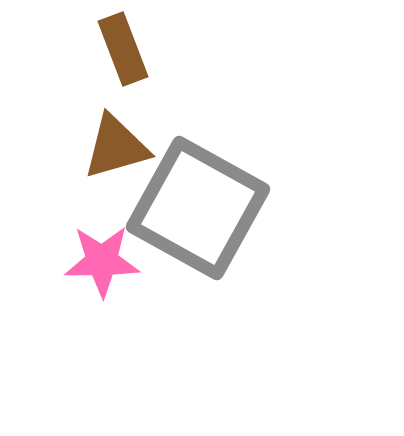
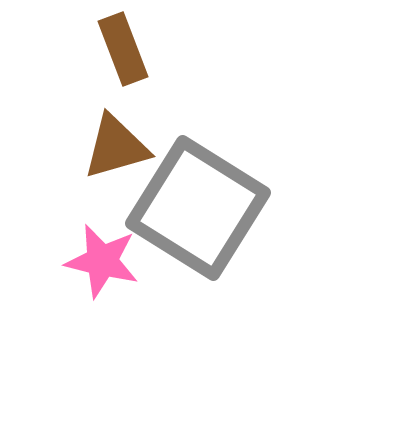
gray square: rotated 3 degrees clockwise
pink star: rotated 14 degrees clockwise
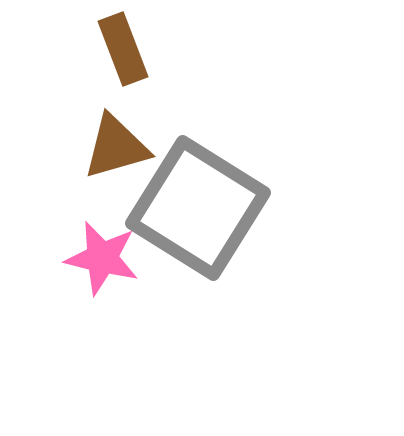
pink star: moved 3 px up
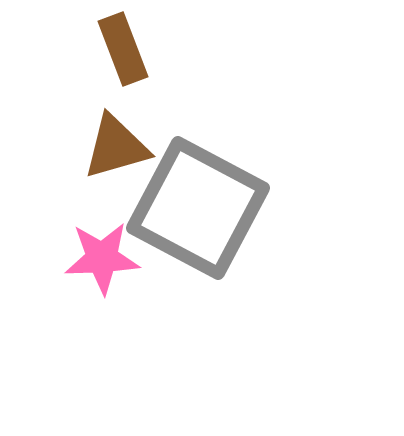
gray square: rotated 4 degrees counterclockwise
pink star: rotated 16 degrees counterclockwise
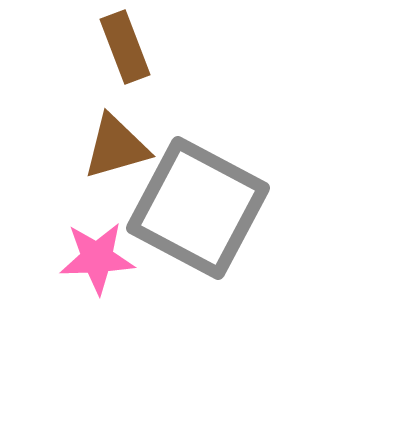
brown rectangle: moved 2 px right, 2 px up
pink star: moved 5 px left
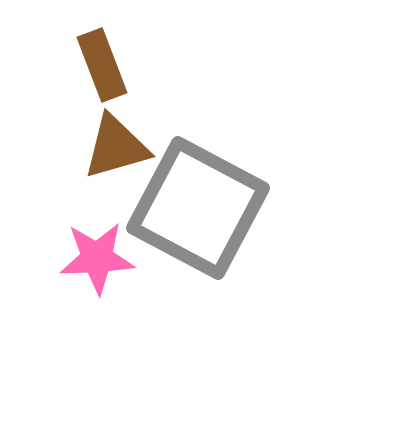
brown rectangle: moved 23 px left, 18 px down
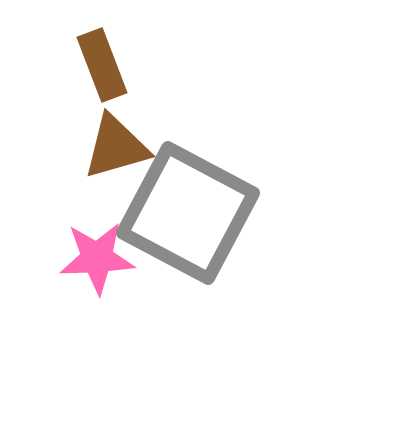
gray square: moved 10 px left, 5 px down
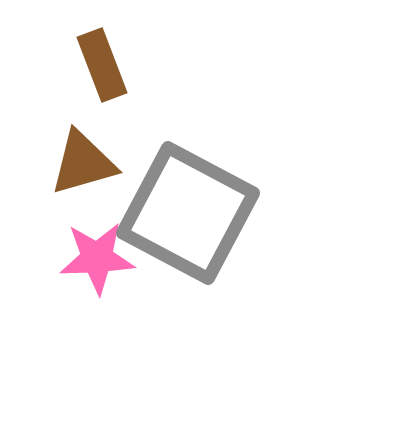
brown triangle: moved 33 px left, 16 px down
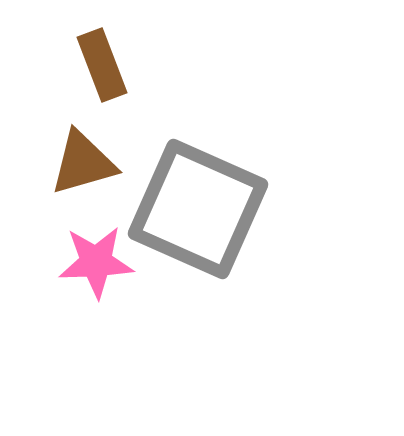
gray square: moved 10 px right, 4 px up; rotated 4 degrees counterclockwise
pink star: moved 1 px left, 4 px down
